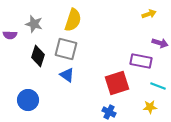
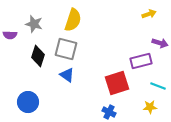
purple rectangle: rotated 25 degrees counterclockwise
blue circle: moved 2 px down
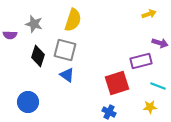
gray square: moved 1 px left, 1 px down
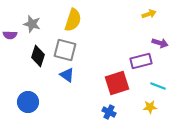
gray star: moved 2 px left
